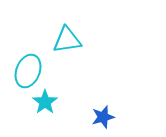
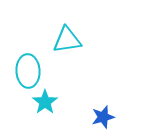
cyan ellipse: rotated 24 degrees counterclockwise
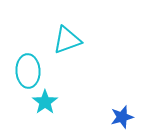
cyan triangle: rotated 12 degrees counterclockwise
blue star: moved 19 px right
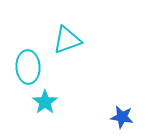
cyan ellipse: moved 4 px up
blue star: rotated 25 degrees clockwise
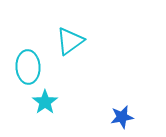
cyan triangle: moved 3 px right, 1 px down; rotated 16 degrees counterclockwise
blue star: rotated 20 degrees counterclockwise
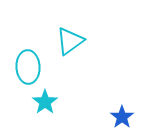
blue star: rotated 25 degrees counterclockwise
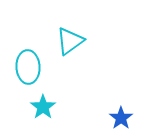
cyan star: moved 2 px left, 5 px down
blue star: moved 1 px left, 1 px down
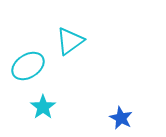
cyan ellipse: moved 1 px up; rotated 60 degrees clockwise
blue star: rotated 10 degrees counterclockwise
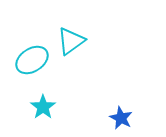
cyan triangle: moved 1 px right
cyan ellipse: moved 4 px right, 6 px up
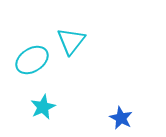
cyan triangle: rotated 16 degrees counterclockwise
cyan star: rotated 10 degrees clockwise
